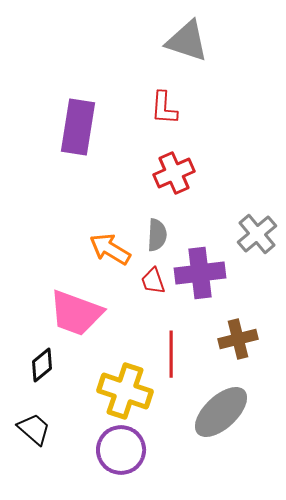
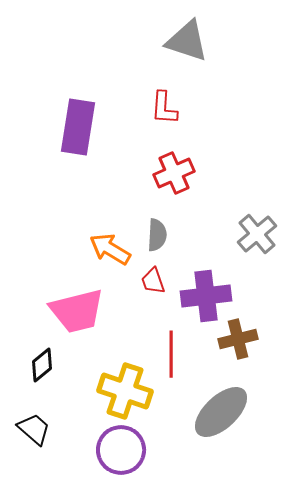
purple cross: moved 6 px right, 23 px down
pink trapezoid: moved 1 px right, 2 px up; rotated 34 degrees counterclockwise
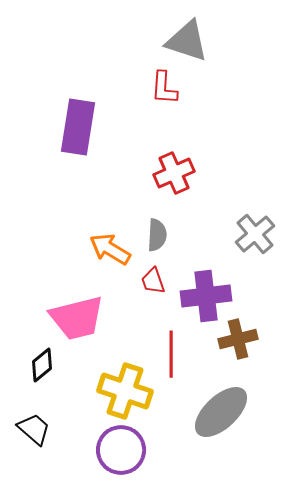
red L-shape: moved 20 px up
gray cross: moved 2 px left
pink trapezoid: moved 7 px down
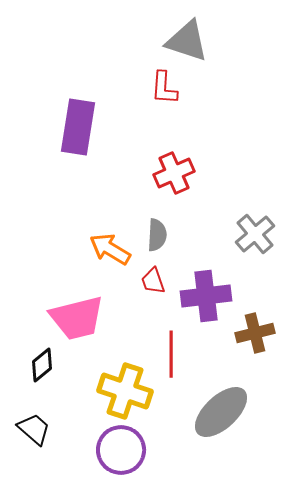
brown cross: moved 17 px right, 6 px up
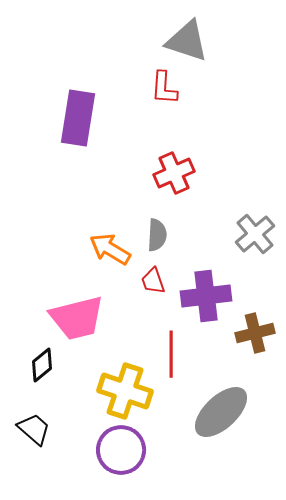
purple rectangle: moved 9 px up
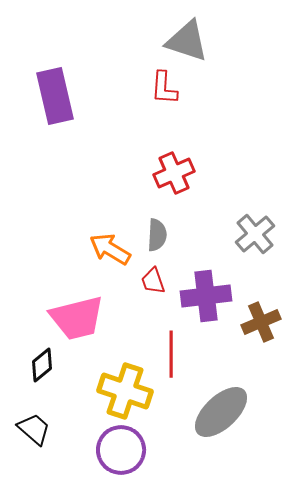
purple rectangle: moved 23 px left, 22 px up; rotated 22 degrees counterclockwise
brown cross: moved 6 px right, 11 px up; rotated 9 degrees counterclockwise
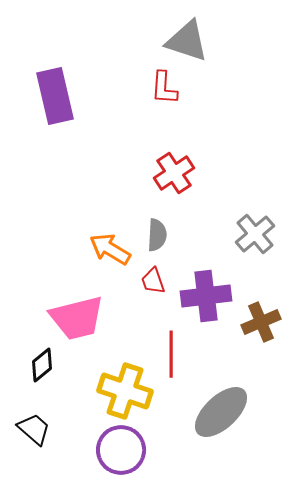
red cross: rotated 9 degrees counterclockwise
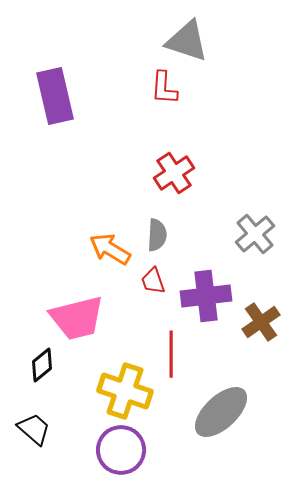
brown cross: rotated 12 degrees counterclockwise
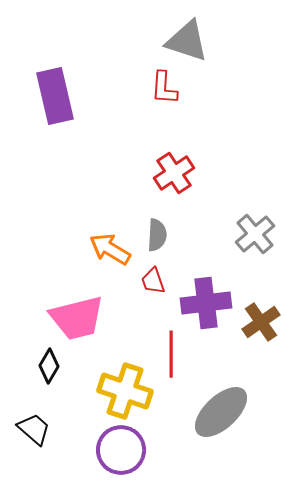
purple cross: moved 7 px down
black diamond: moved 7 px right, 1 px down; rotated 20 degrees counterclockwise
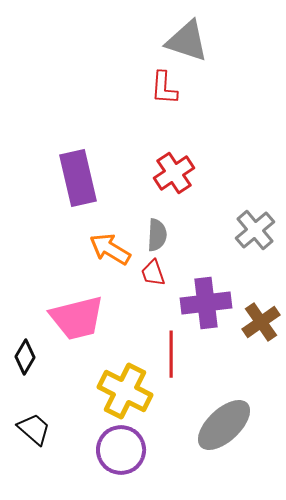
purple rectangle: moved 23 px right, 82 px down
gray cross: moved 4 px up
red trapezoid: moved 8 px up
black diamond: moved 24 px left, 9 px up
yellow cross: rotated 8 degrees clockwise
gray ellipse: moved 3 px right, 13 px down
